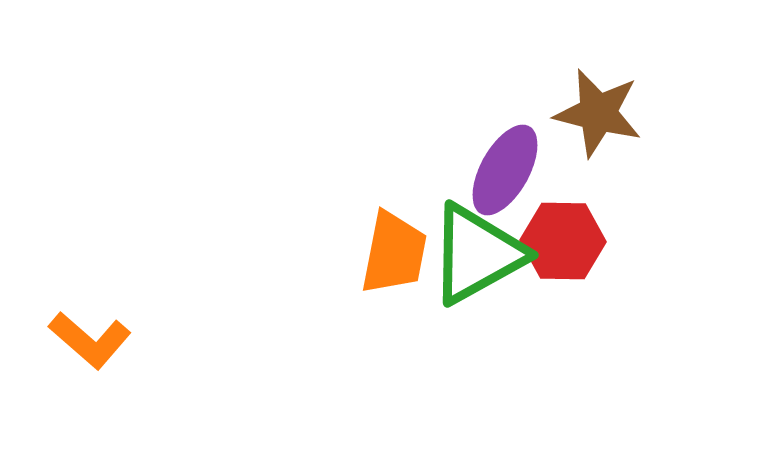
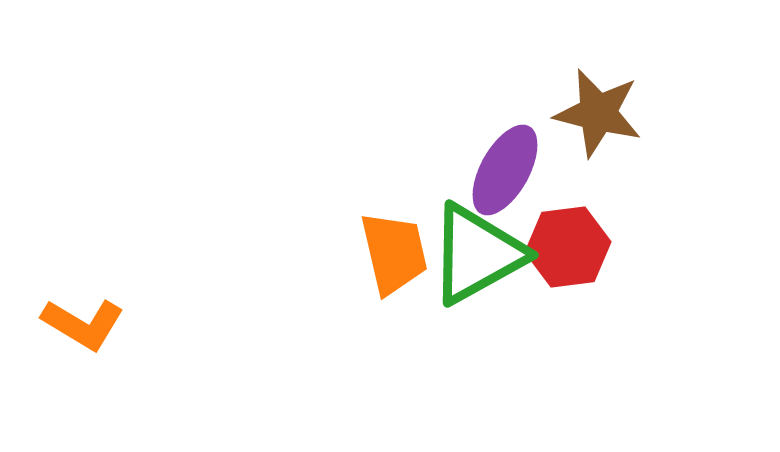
red hexagon: moved 5 px right, 6 px down; rotated 8 degrees counterclockwise
orange trapezoid: rotated 24 degrees counterclockwise
orange L-shape: moved 7 px left, 16 px up; rotated 10 degrees counterclockwise
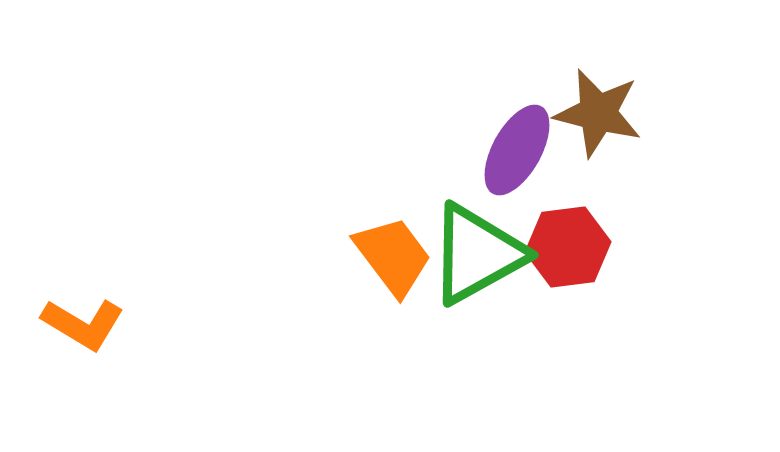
purple ellipse: moved 12 px right, 20 px up
orange trapezoid: moved 1 px left, 3 px down; rotated 24 degrees counterclockwise
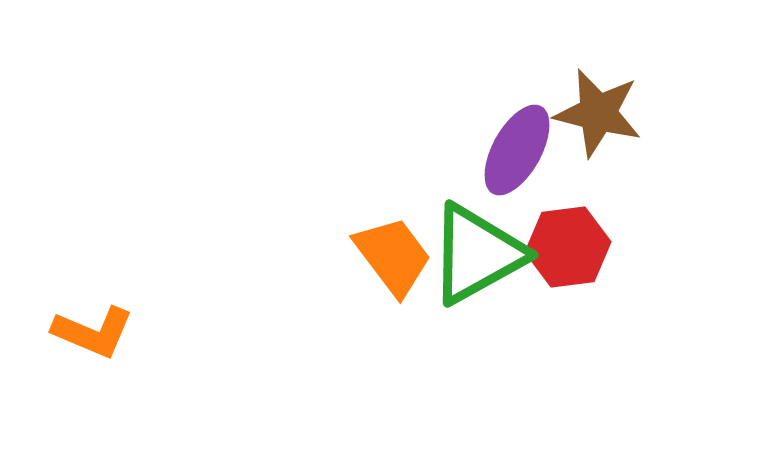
orange L-shape: moved 10 px right, 8 px down; rotated 8 degrees counterclockwise
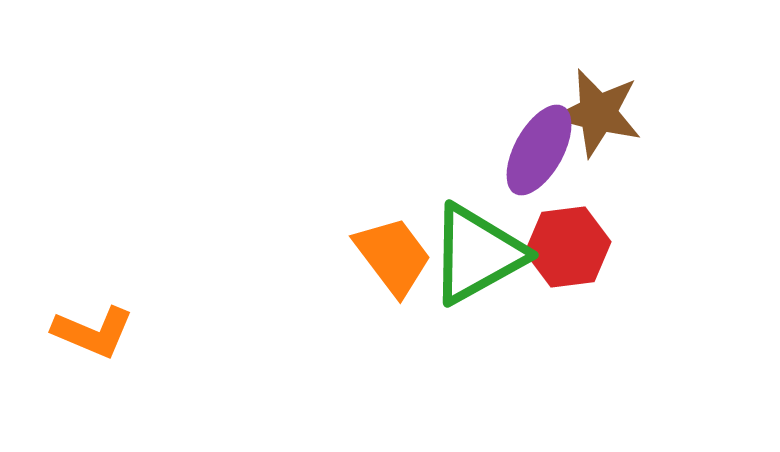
purple ellipse: moved 22 px right
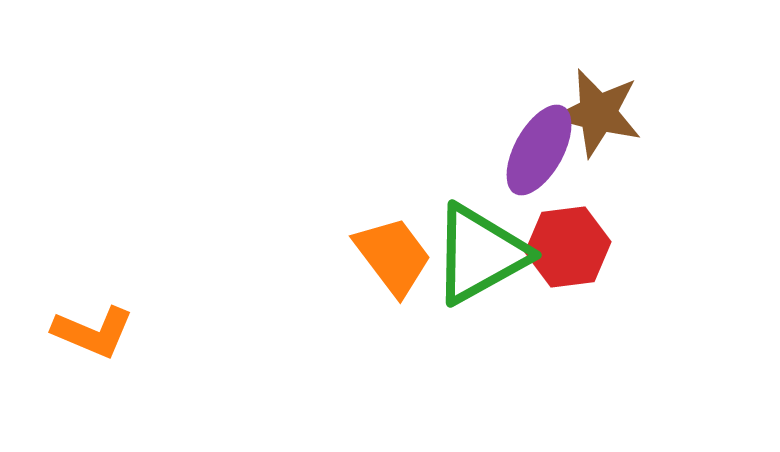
green triangle: moved 3 px right
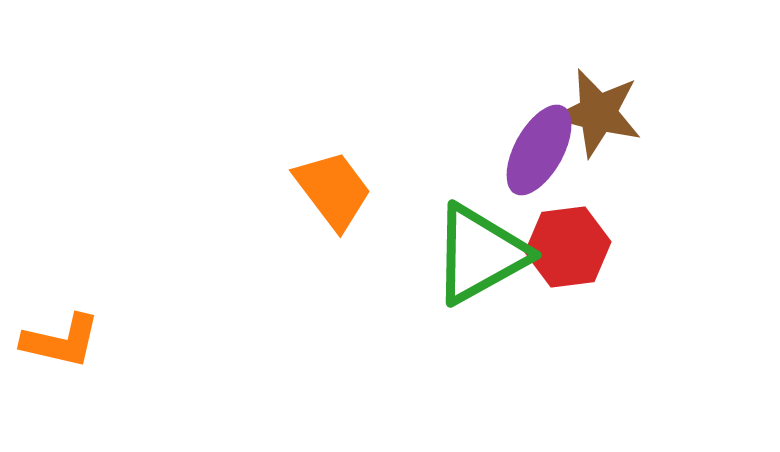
orange trapezoid: moved 60 px left, 66 px up
orange L-shape: moved 32 px left, 9 px down; rotated 10 degrees counterclockwise
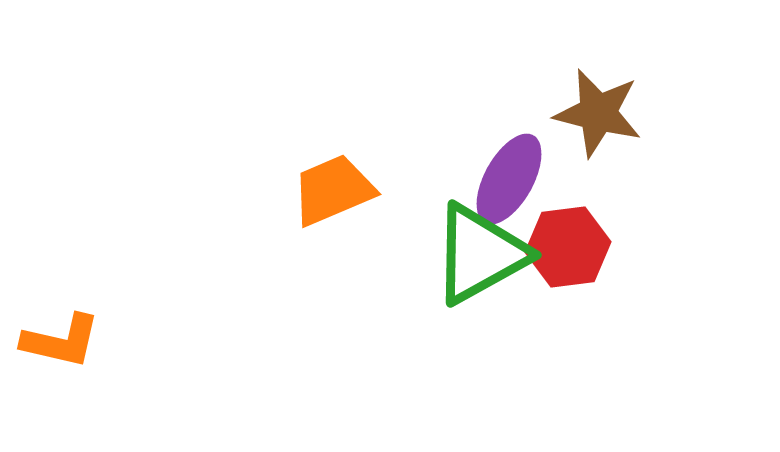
purple ellipse: moved 30 px left, 29 px down
orange trapezoid: rotated 76 degrees counterclockwise
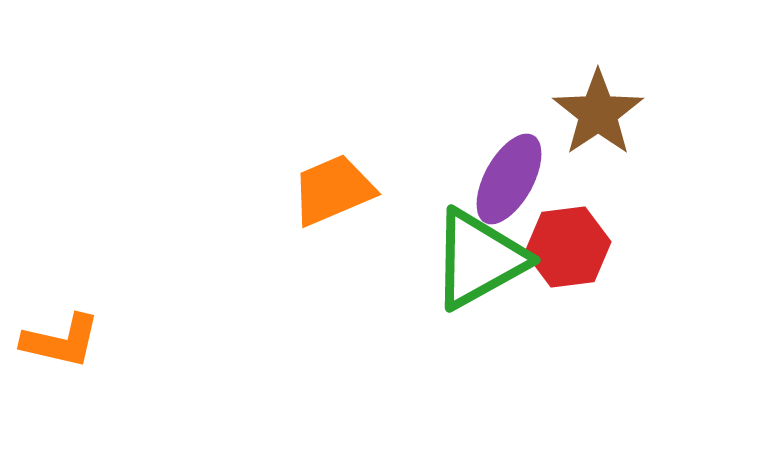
brown star: rotated 24 degrees clockwise
green triangle: moved 1 px left, 5 px down
